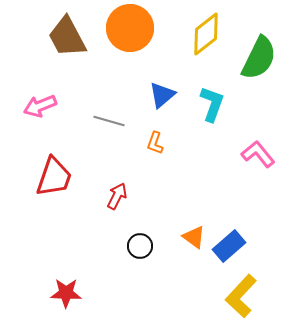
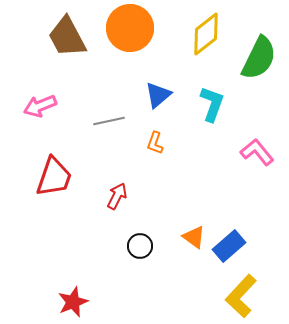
blue triangle: moved 4 px left
gray line: rotated 28 degrees counterclockwise
pink L-shape: moved 1 px left, 2 px up
red star: moved 7 px right, 9 px down; rotated 24 degrees counterclockwise
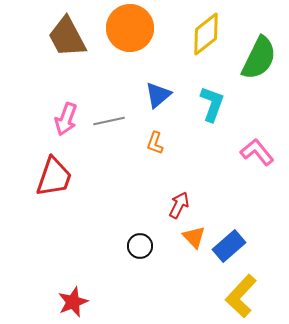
pink arrow: moved 26 px right, 13 px down; rotated 48 degrees counterclockwise
red arrow: moved 62 px right, 9 px down
orange triangle: rotated 10 degrees clockwise
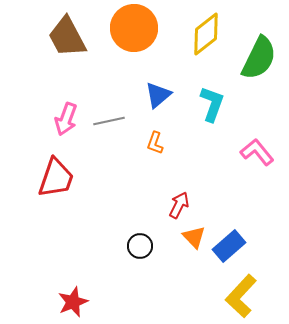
orange circle: moved 4 px right
red trapezoid: moved 2 px right, 1 px down
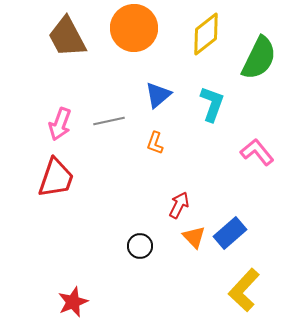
pink arrow: moved 6 px left, 5 px down
blue rectangle: moved 1 px right, 13 px up
yellow L-shape: moved 3 px right, 6 px up
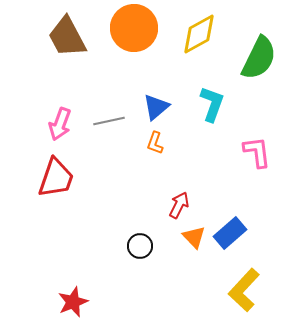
yellow diamond: moved 7 px left; rotated 9 degrees clockwise
blue triangle: moved 2 px left, 12 px down
pink L-shape: rotated 32 degrees clockwise
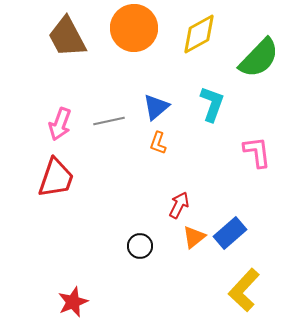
green semicircle: rotated 18 degrees clockwise
orange L-shape: moved 3 px right
orange triangle: rotated 35 degrees clockwise
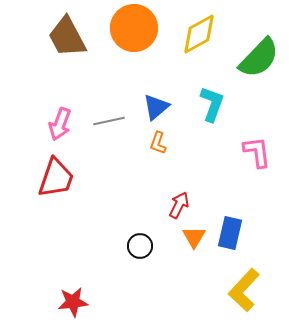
blue rectangle: rotated 36 degrees counterclockwise
orange triangle: rotated 20 degrees counterclockwise
red star: rotated 16 degrees clockwise
